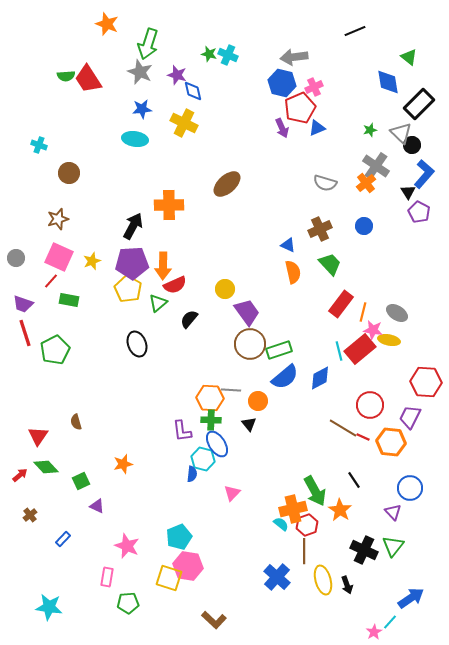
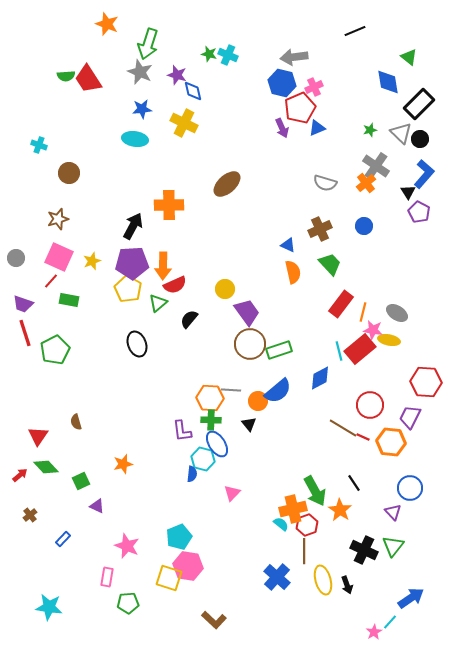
black circle at (412, 145): moved 8 px right, 6 px up
blue semicircle at (285, 377): moved 7 px left, 14 px down
black line at (354, 480): moved 3 px down
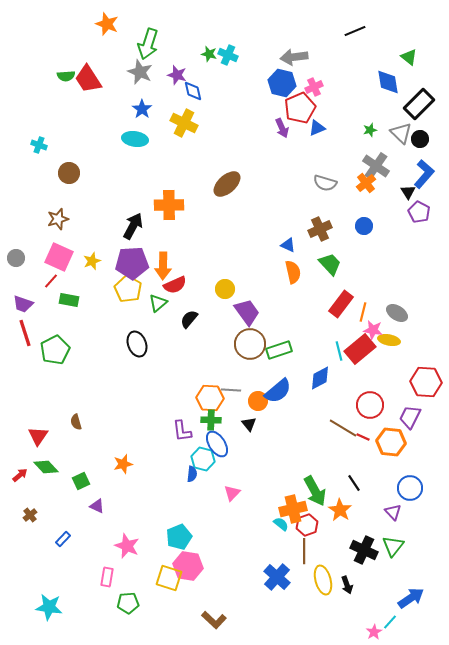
blue star at (142, 109): rotated 30 degrees counterclockwise
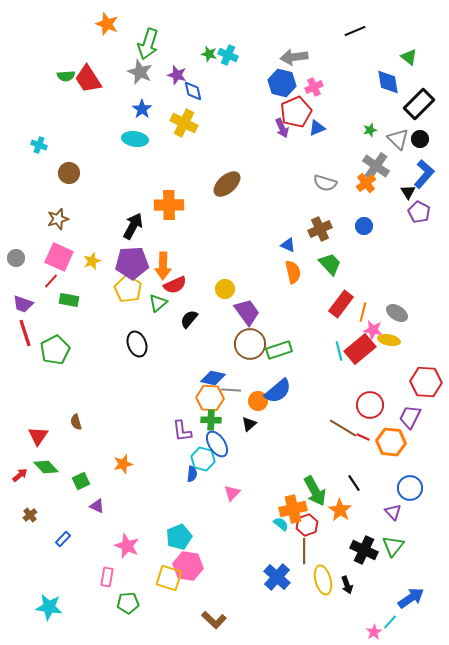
red pentagon at (300, 108): moved 4 px left, 4 px down
gray triangle at (401, 133): moved 3 px left, 6 px down
blue diamond at (320, 378): moved 107 px left; rotated 40 degrees clockwise
black triangle at (249, 424): rotated 28 degrees clockwise
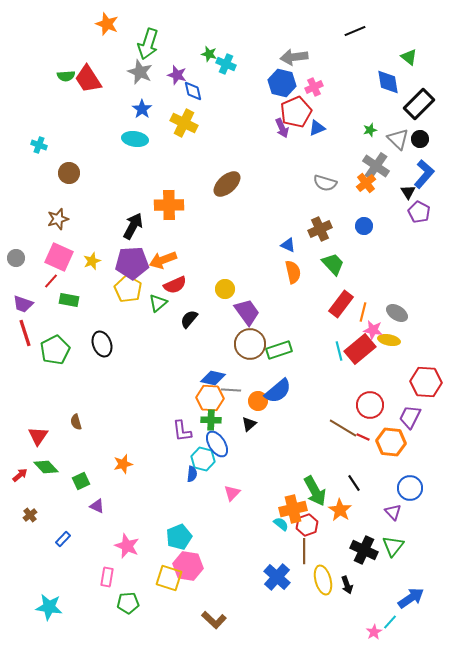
cyan cross at (228, 55): moved 2 px left, 9 px down
green trapezoid at (330, 264): moved 3 px right
orange arrow at (163, 266): moved 6 px up; rotated 68 degrees clockwise
black ellipse at (137, 344): moved 35 px left
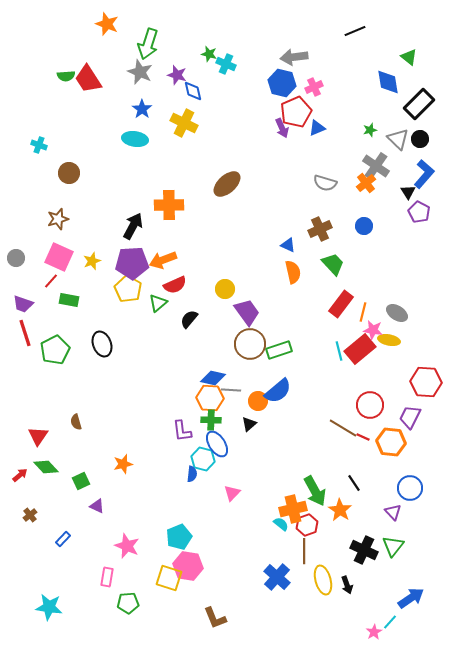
brown L-shape at (214, 620): moved 1 px right, 2 px up; rotated 25 degrees clockwise
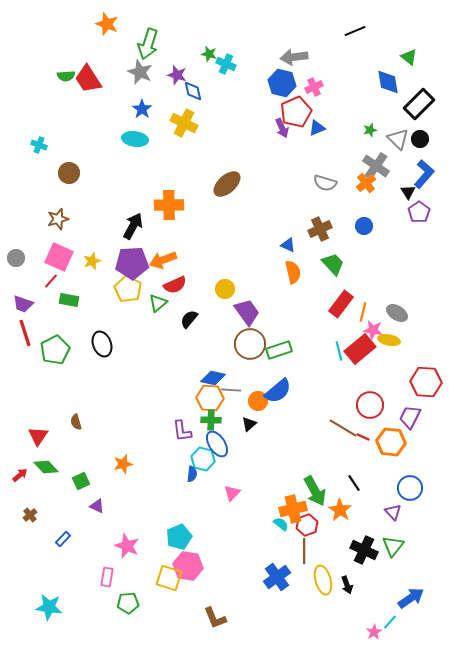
purple pentagon at (419, 212): rotated 10 degrees clockwise
blue cross at (277, 577): rotated 12 degrees clockwise
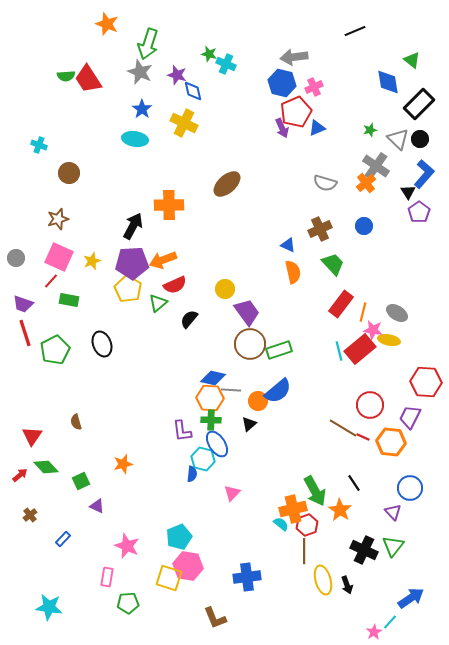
green triangle at (409, 57): moved 3 px right, 3 px down
red triangle at (38, 436): moved 6 px left
blue cross at (277, 577): moved 30 px left; rotated 28 degrees clockwise
